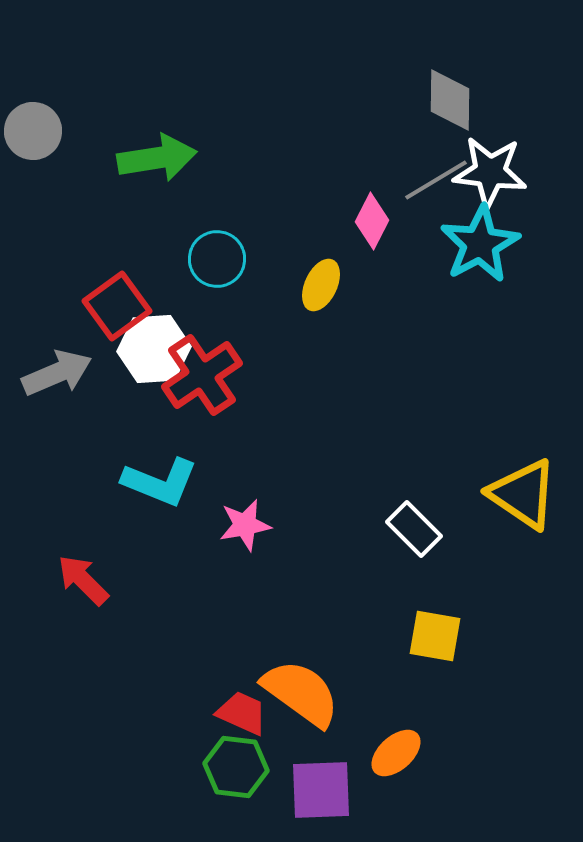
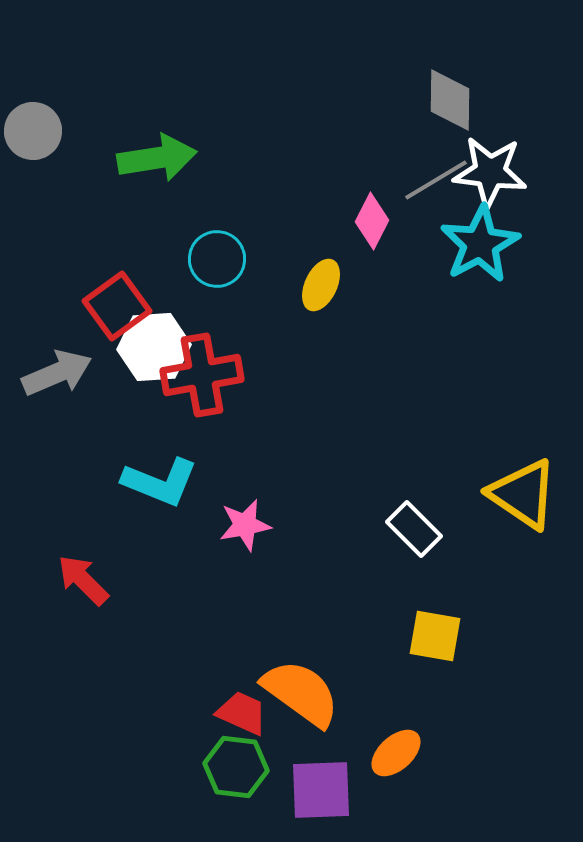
white hexagon: moved 2 px up
red cross: rotated 24 degrees clockwise
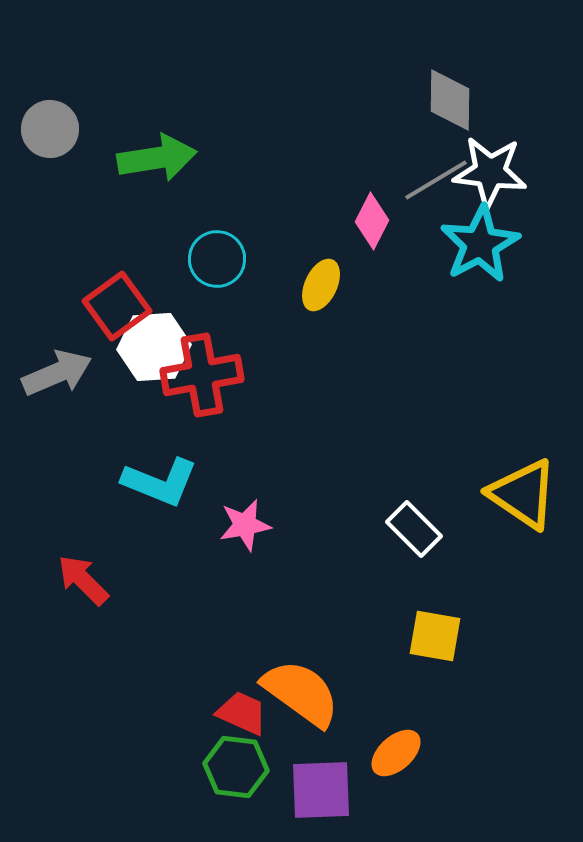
gray circle: moved 17 px right, 2 px up
